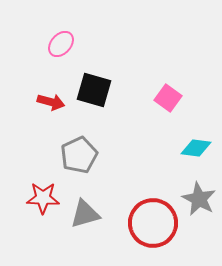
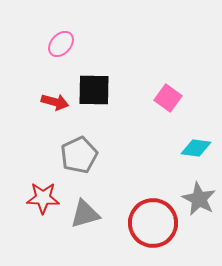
black square: rotated 15 degrees counterclockwise
red arrow: moved 4 px right
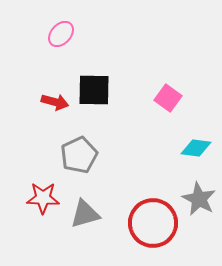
pink ellipse: moved 10 px up
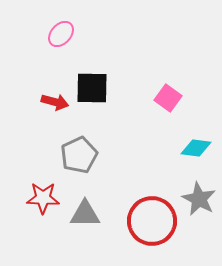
black square: moved 2 px left, 2 px up
gray triangle: rotated 16 degrees clockwise
red circle: moved 1 px left, 2 px up
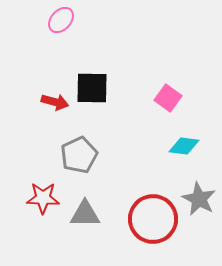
pink ellipse: moved 14 px up
cyan diamond: moved 12 px left, 2 px up
red circle: moved 1 px right, 2 px up
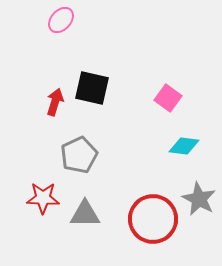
black square: rotated 12 degrees clockwise
red arrow: rotated 88 degrees counterclockwise
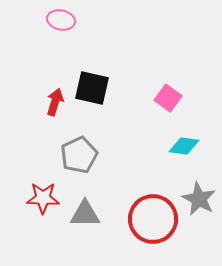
pink ellipse: rotated 60 degrees clockwise
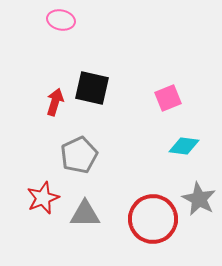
pink square: rotated 32 degrees clockwise
red star: rotated 24 degrees counterclockwise
